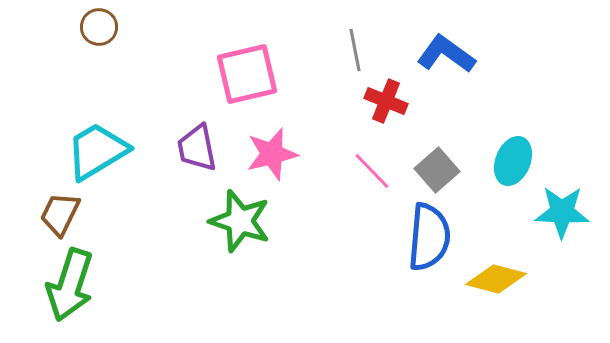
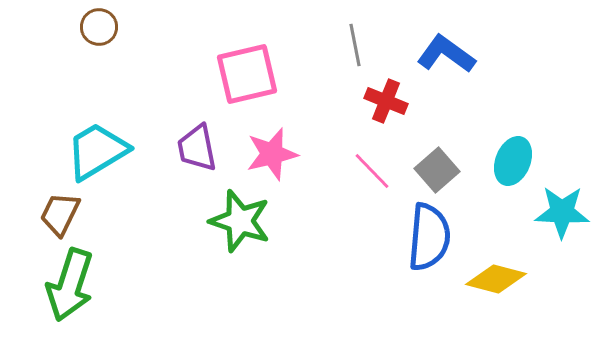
gray line: moved 5 px up
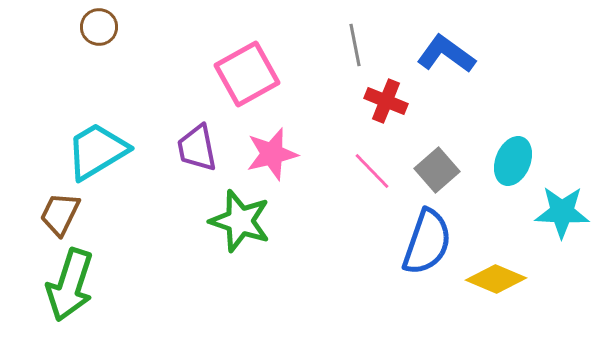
pink square: rotated 16 degrees counterclockwise
blue semicircle: moved 2 px left, 5 px down; rotated 14 degrees clockwise
yellow diamond: rotated 8 degrees clockwise
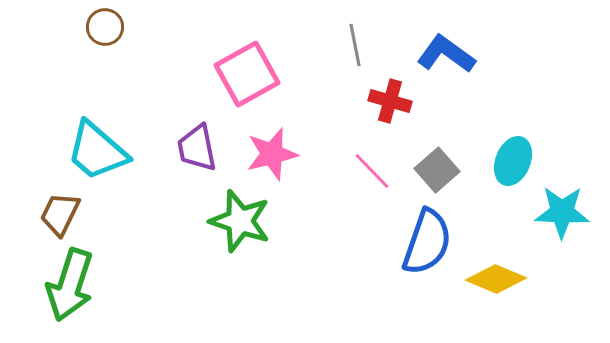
brown circle: moved 6 px right
red cross: moved 4 px right; rotated 6 degrees counterclockwise
cyan trapezoid: rotated 108 degrees counterclockwise
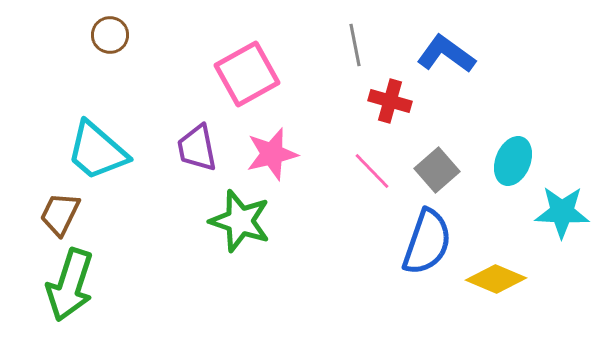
brown circle: moved 5 px right, 8 px down
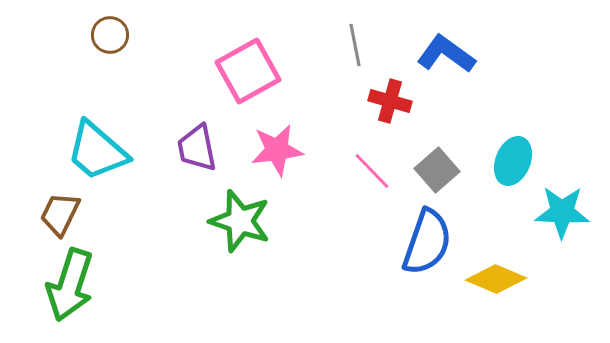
pink square: moved 1 px right, 3 px up
pink star: moved 5 px right, 4 px up; rotated 6 degrees clockwise
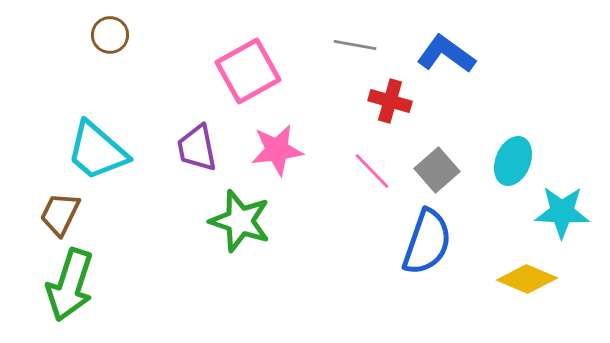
gray line: rotated 69 degrees counterclockwise
yellow diamond: moved 31 px right
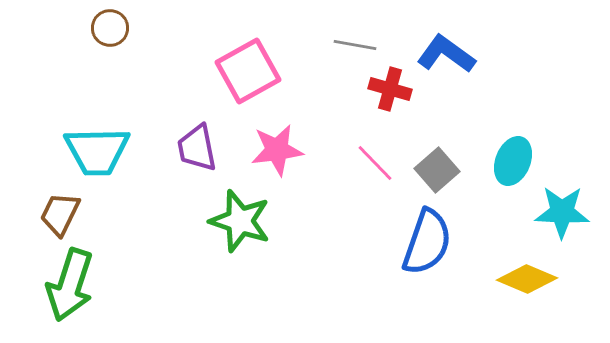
brown circle: moved 7 px up
red cross: moved 12 px up
cyan trapezoid: rotated 42 degrees counterclockwise
pink line: moved 3 px right, 8 px up
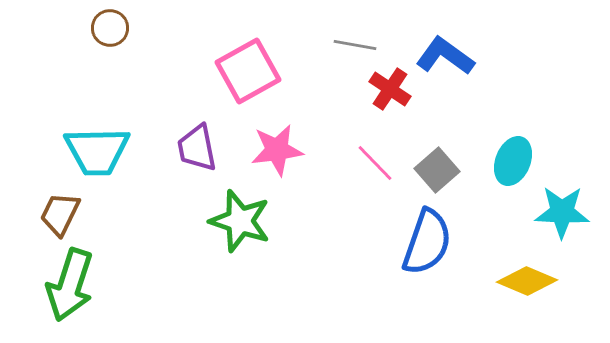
blue L-shape: moved 1 px left, 2 px down
red cross: rotated 18 degrees clockwise
yellow diamond: moved 2 px down
